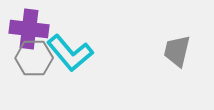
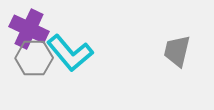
purple cross: rotated 18 degrees clockwise
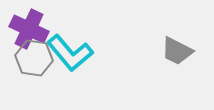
gray trapezoid: rotated 76 degrees counterclockwise
gray hexagon: rotated 9 degrees clockwise
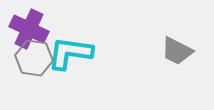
cyan L-shape: rotated 138 degrees clockwise
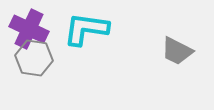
cyan L-shape: moved 16 px right, 24 px up
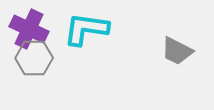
gray hexagon: rotated 9 degrees counterclockwise
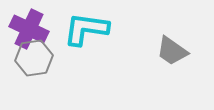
gray trapezoid: moved 5 px left; rotated 8 degrees clockwise
gray hexagon: rotated 9 degrees counterclockwise
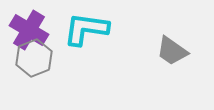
purple cross: moved 1 px down; rotated 6 degrees clockwise
gray hexagon: rotated 12 degrees counterclockwise
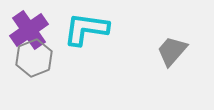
purple cross: rotated 24 degrees clockwise
gray trapezoid: rotated 96 degrees clockwise
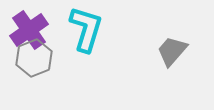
cyan L-shape: rotated 99 degrees clockwise
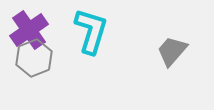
cyan L-shape: moved 5 px right, 2 px down
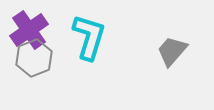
cyan L-shape: moved 2 px left, 6 px down
